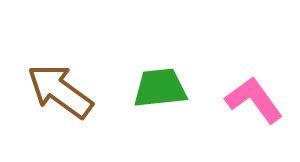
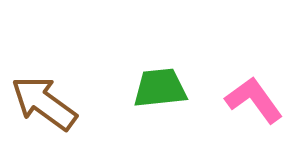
brown arrow: moved 16 px left, 12 px down
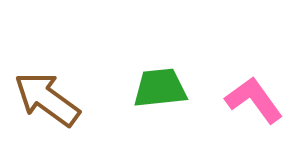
brown arrow: moved 3 px right, 4 px up
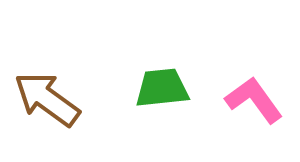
green trapezoid: moved 2 px right
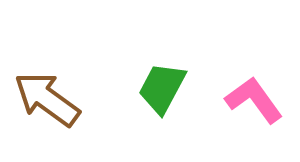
green trapezoid: rotated 56 degrees counterclockwise
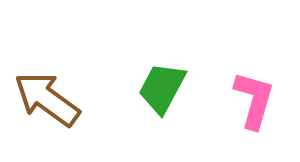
pink L-shape: rotated 52 degrees clockwise
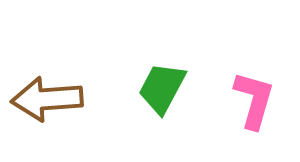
brown arrow: rotated 40 degrees counterclockwise
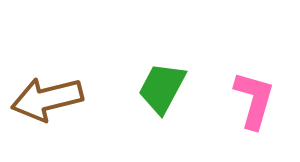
brown arrow: rotated 10 degrees counterclockwise
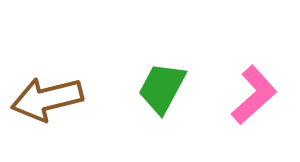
pink L-shape: moved 5 px up; rotated 32 degrees clockwise
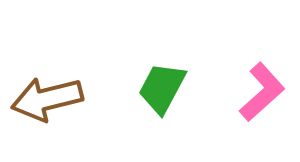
pink L-shape: moved 8 px right, 3 px up
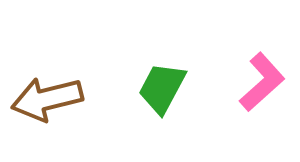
pink L-shape: moved 10 px up
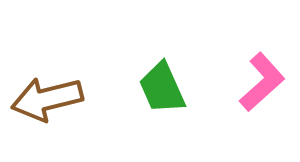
green trapezoid: rotated 52 degrees counterclockwise
